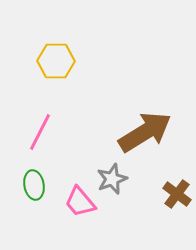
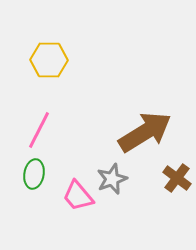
yellow hexagon: moved 7 px left, 1 px up
pink line: moved 1 px left, 2 px up
green ellipse: moved 11 px up; rotated 20 degrees clockwise
brown cross: moved 16 px up
pink trapezoid: moved 2 px left, 6 px up
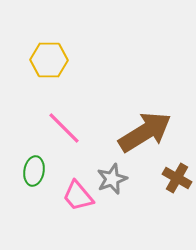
pink line: moved 25 px right, 2 px up; rotated 72 degrees counterclockwise
green ellipse: moved 3 px up
brown cross: rotated 8 degrees counterclockwise
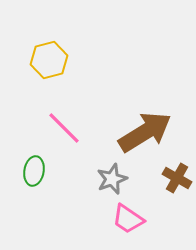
yellow hexagon: rotated 15 degrees counterclockwise
pink trapezoid: moved 50 px right, 23 px down; rotated 16 degrees counterclockwise
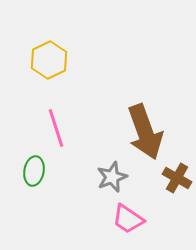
yellow hexagon: rotated 12 degrees counterclockwise
pink line: moved 8 px left; rotated 27 degrees clockwise
brown arrow: rotated 102 degrees clockwise
gray star: moved 2 px up
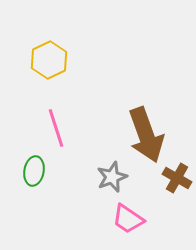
brown arrow: moved 1 px right, 3 px down
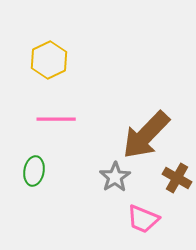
pink line: moved 9 px up; rotated 72 degrees counterclockwise
brown arrow: rotated 64 degrees clockwise
gray star: moved 3 px right; rotated 12 degrees counterclockwise
pink trapezoid: moved 15 px right; rotated 12 degrees counterclockwise
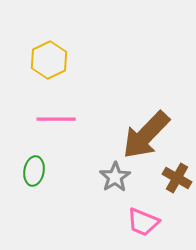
pink trapezoid: moved 3 px down
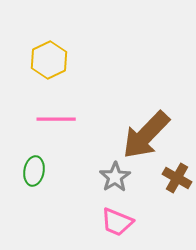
pink trapezoid: moved 26 px left
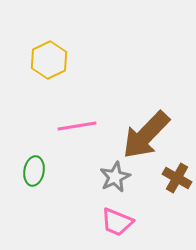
pink line: moved 21 px right, 7 px down; rotated 9 degrees counterclockwise
gray star: rotated 8 degrees clockwise
